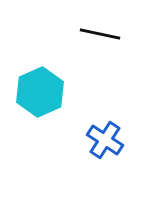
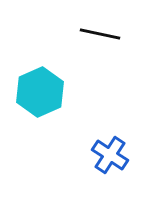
blue cross: moved 5 px right, 15 px down
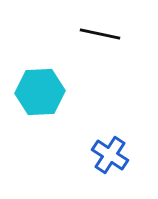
cyan hexagon: rotated 21 degrees clockwise
